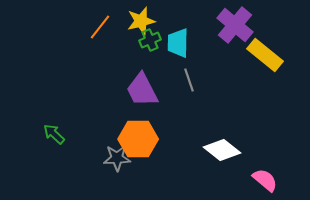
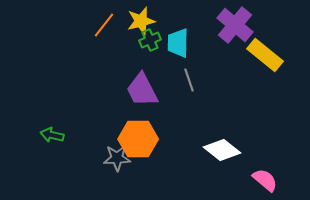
orange line: moved 4 px right, 2 px up
green arrow: moved 2 px left, 1 px down; rotated 30 degrees counterclockwise
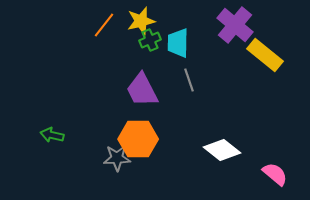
pink semicircle: moved 10 px right, 6 px up
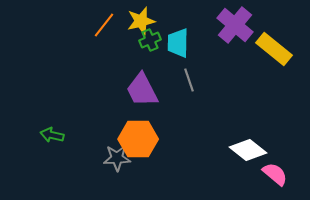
yellow rectangle: moved 9 px right, 6 px up
white diamond: moved 26 px right
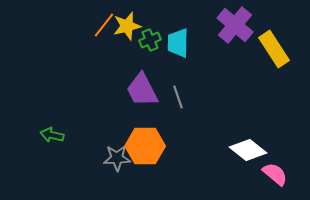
yellow star: moved 14 px left, 5 px down
yellow rectangle: rotated 18 degrees clockwise
gray line: moved 11 px left, 17 px down
orange hexagon: moved 7 px right, 7 px down
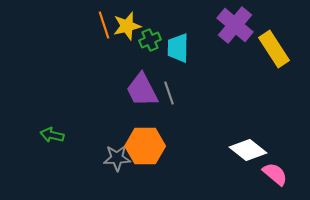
orange line: rotated 56 degrees counterclockwise
cyan trapezoid: moved 5 px down
gray line: moved 9 px left, 4 px up
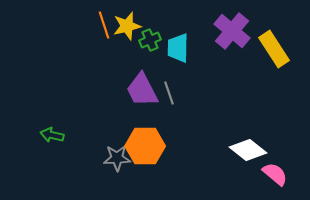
purple cross: moved 3 px left, 6 px down
